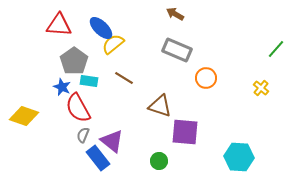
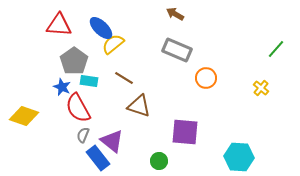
brown triangle: moved 21 px left
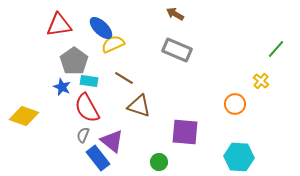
red triangle: rotated 12 degrees counterclockwise
yellow semicircle: rotated 15 degrees clockwise
orange circle: moved 29 px right, 26 px down
yellow cross: moved 7 px up
red semicircle: moved 9 px right
green circle: moved 1 px down
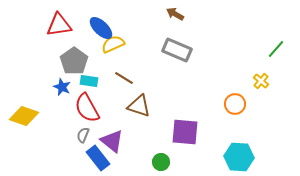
green circle: moved 2 px right
